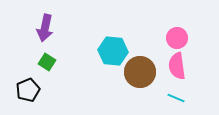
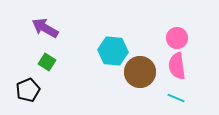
purple arrow: rotated 108 degrees clockwise
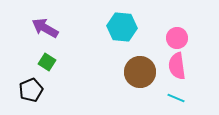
cyan hexagon: moved 9 px right, 24 px up
black pentagon: moved 3 px right
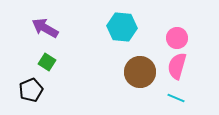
pink semicircle: rotated 24 degrees clockwise
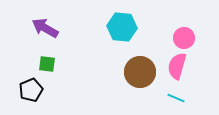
pink circle: moved 7 px right
green square: moved 2 px down; rotated 24 degrees counterclockwise
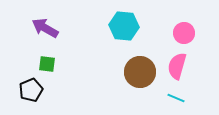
cyan hexagon: moved 2 px right, 1 px up
pink circle: moved 5 px up
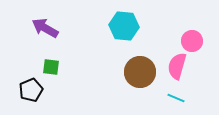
pink circle: moved 8 px right, 8 px down
green square: moved 4 px right, 3 px down
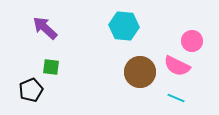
purple arrow: rotated 12 degrees clockwise
pink semicircle: rotated 80 degrees counterclockwise
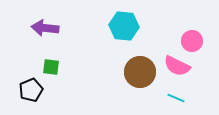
purple arrow: rotated 36 degrees counterclockwise
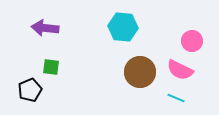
cyan hexagon: moved 1 px left, 1 px down
pink semicircle: moved 3 px right, 4 px down
black pentagon: moved 1 px left
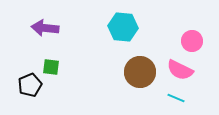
black pentagon: moved 5 px up
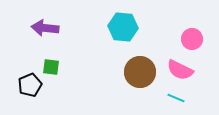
pink circle: moved 2 px up
